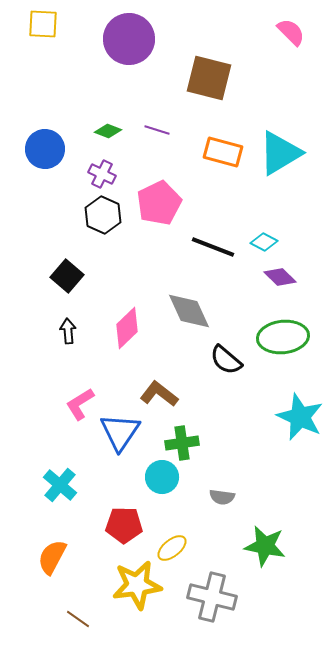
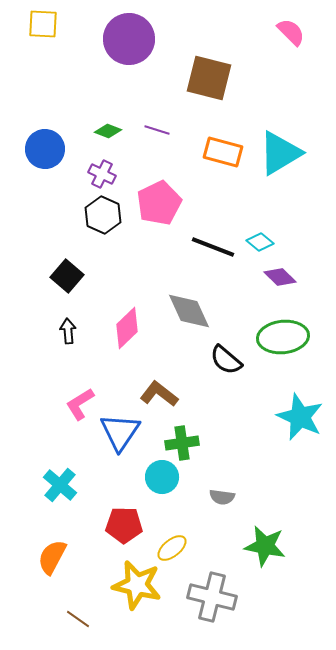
cyan diamond: moved 4 px left; rotated 12 degrees clockwise
yellow star: rotated 21 degrees clockwise
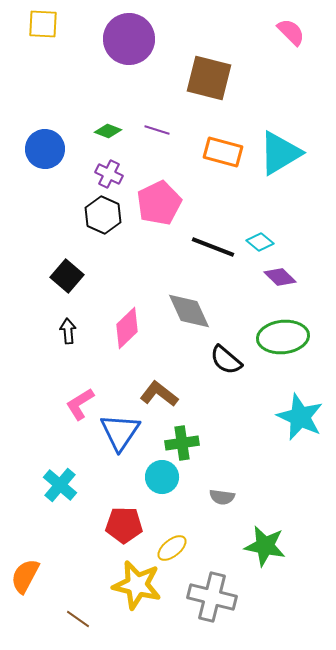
purple cross: moved 7 px right
orange semicircle: moved 27 px left, 19 px down
